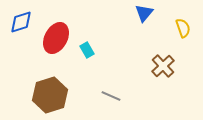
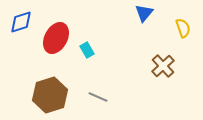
gray line: moved 13 px left, 1 px down
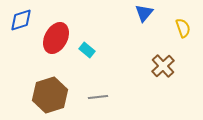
blue diamond: moved 2 px up
cyan rectangle: rotated 21 degrees counterclockwise
gray line: rotated 30 degrees counterclockwise
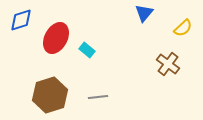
yellow semicircle: rotated 66 degrees clockwise
brown cross: moved 5 px right, 2 px up; rotated 10 degrees counterclockwise
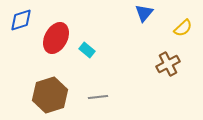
brown cross: rotated 25 degrees clockwise
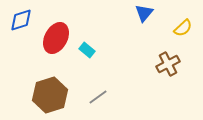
gray line: rotated 30 degrees counterclockwise
